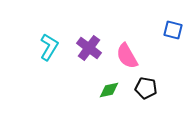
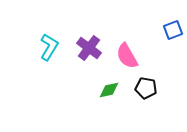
blue square: rotated 36 degrees counterclockwise
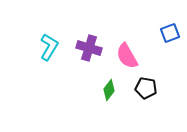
blue square: moved 3 px left, 3 px down
purple cross: rotated 20 degrees counterclockwise
green diamond: rotated 40 degrees counterclockwise
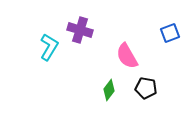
purple cross: moved 9 px left, 18 px up
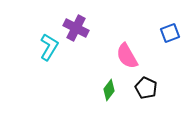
purple cross: moved 4 px left, 2 px up; rotated 10 degrees clockwise
black pentagon: rotated 15 degrees clockwise
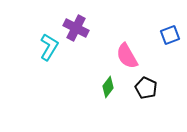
blue square: moved 2 px down
green diamond: moved 1 px left, 3 px up
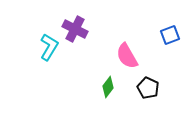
purple cross: moved 1 px left, 1 px down
black pentagon: moved 2 px right
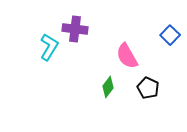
purple cross: rotated 20 degrees counterclockwise
blue square: rotated 24 degrees counterclockwise
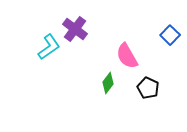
purple cross: rotated 30 degrees clockwise
cyan L-shape: rotated 24 degrees clockwise
green diamond: moved 4 px up
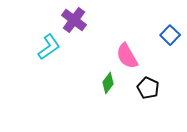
purple cross: moved 1 px left, 9 px up
